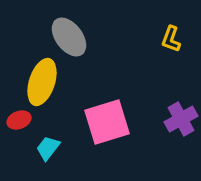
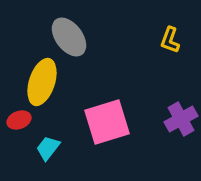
yellow L-shape: moved 1 px left, 1 px down
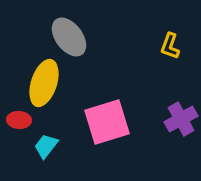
yellow L-shape: moved 6 px down
yellow ellipse: moved 2 px right, 1 px down
red ellipse: rotated 25 degrees clockwise
cyan trapezoid: moved 2 px left, 2 px up
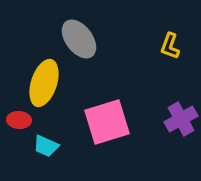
gray ellipse: moved 10 px right, 2 px down
cyan trapezoid: rotated 104 degrees counterclockwise
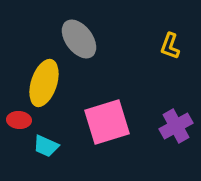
purple cross: moved 5 px left, 7 px down
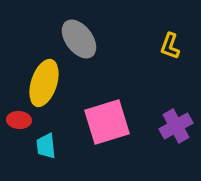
cyan trapezoid: rotated 60 degrees clockwise
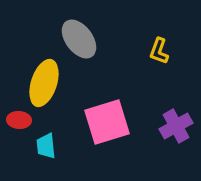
yellow L-shape: moved 11 px left, 5 px down
